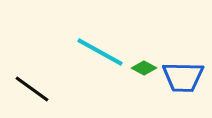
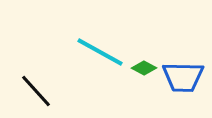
black line: moved 4 px right, 2 px down; rotated 12 degrees clockwise
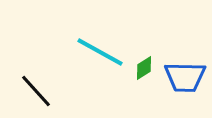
green diamond: rotated 60 degrees counterclockwise
blue trapezoid: moved 2 px right
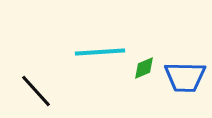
cyan line: rotated 33 degrees counterclockwise
green diamond: rotated 10 degrees clockwise
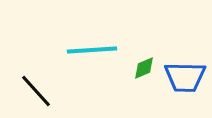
cyan line: moved 8 px left, 2 px up
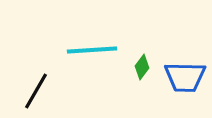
green diamond: moved 2 px left, 1 px up; rotated 30 degrees counterclockwise
black line: rotated 72 degrees clockwise
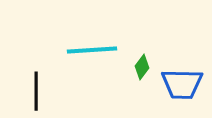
blue trapezoid: moved 3 px left, 7 px down
black line: rotated 30 degrees counterclockwise
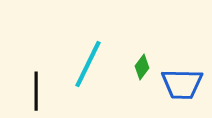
cyan line: moved 4 px left, 14 px down; rotated 60 degrees counterclockwise
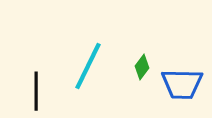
cyan line: moved 2 px down
